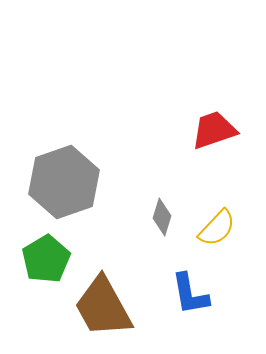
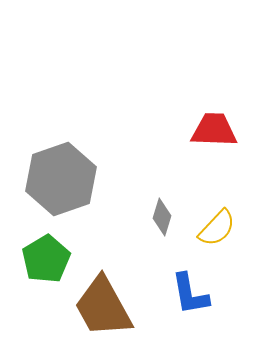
red trapezoid: rotated 21 degrees clockwise
gray hexagon: moved 3 px left, 3 px up
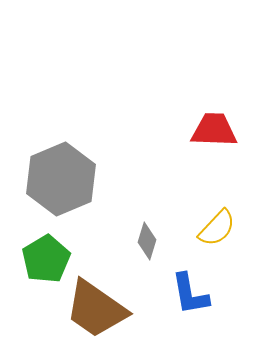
gray hexagon: rotated 4 degrees counterclockwise
gray diamond: moved 15 px left, 24 px down
brown trapezoid: moved 7 px left, 2 px down; rotated 26 degrees counterclockwise
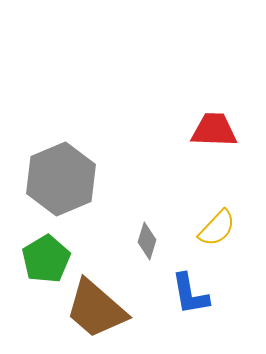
brown trapezoid: rotated 6 degrees clockwise
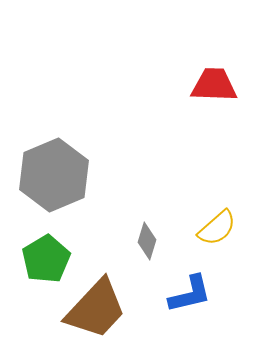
red trapezoid: moved 45 px up
gray hexagon: moved 7 px left, 4 px up
yellow semicircle: rotated 6 degrees clockwise
blue L-shape: rotated 93 degrees counterclockwise
brown trapezoid: rotated 88 degrees counterclockwise
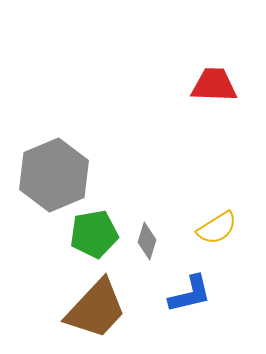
yellow semicircle: rotated 9 degrees clockwise
green pentagon: moved 48 px right, 25 px up; rotated 21 degrees clockwise
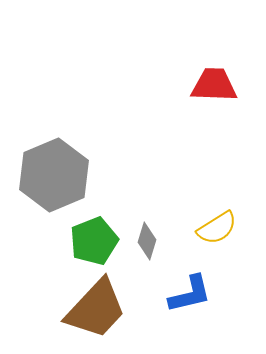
green pentagon: moved 7 px down; rotated 12 degrees counterclockwise
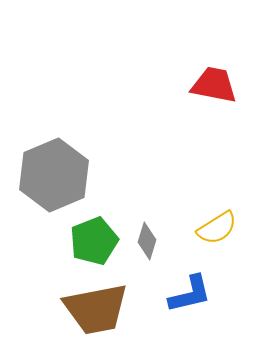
red trapezoid: rotated 9 degrees clockwise
brown trapezoid: rotated 36 degrees clockwise
